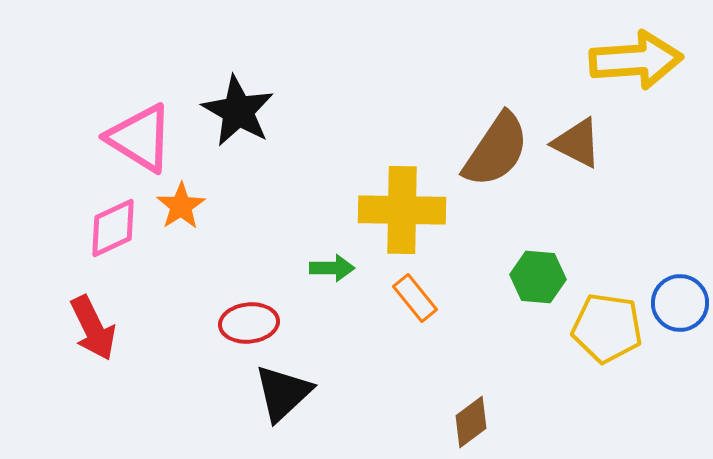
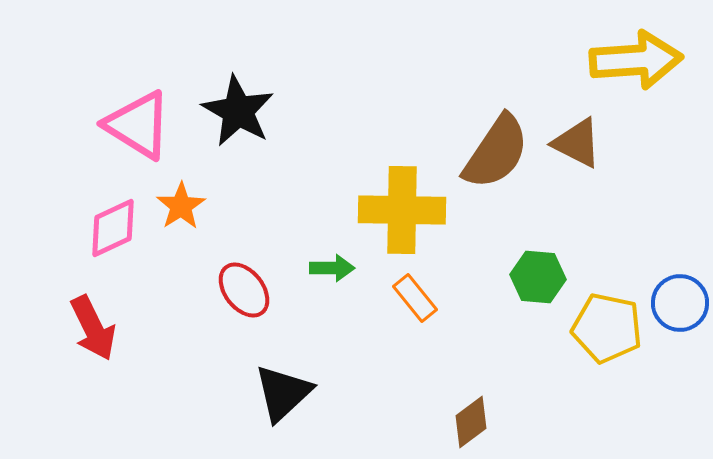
pink triangle: moved 2 px left, 13 px up
brown semicircle: moved 2 px down
red ellipse: moved 5 px left, 33 px up; rotated 58 degrees clockwise
yellow pentagon: rotated 4 degrees clockwise
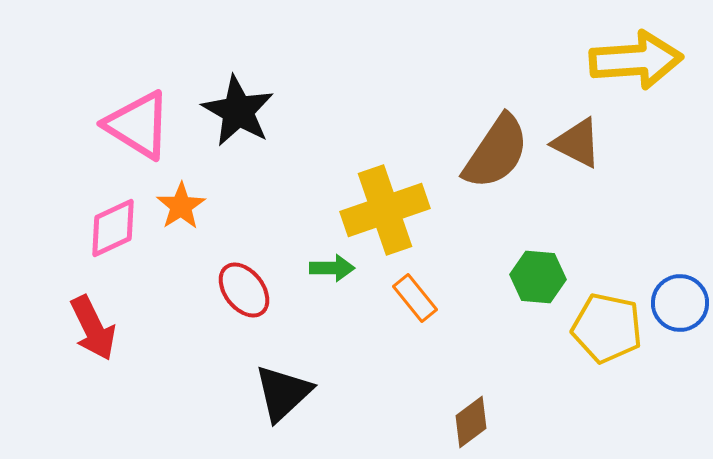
yellow cross: moved 17 px left; rotated 20 degrees counterclockwise
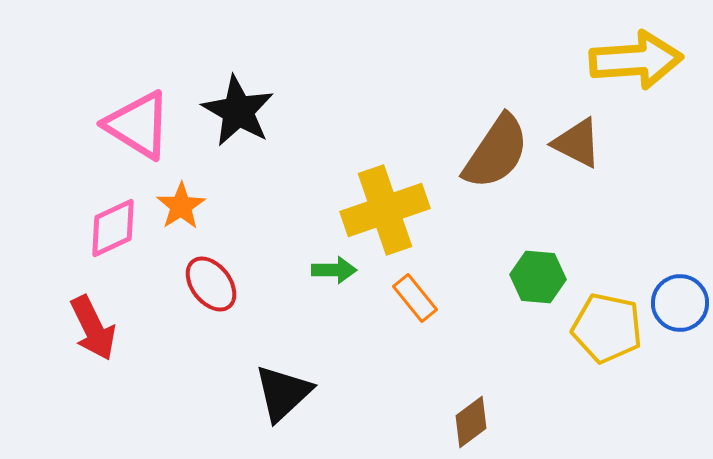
green arrow: moved 2 px right, 2 px down
red ellipse: moved 33 px left, 6 px up
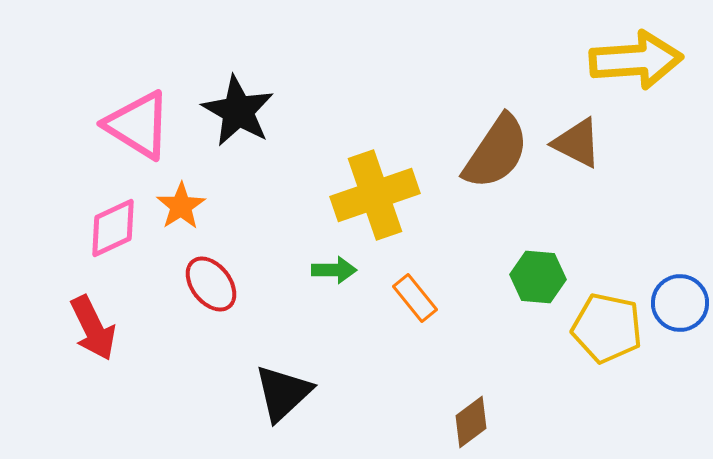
yellow cross: moved 10 px left, 15 px up
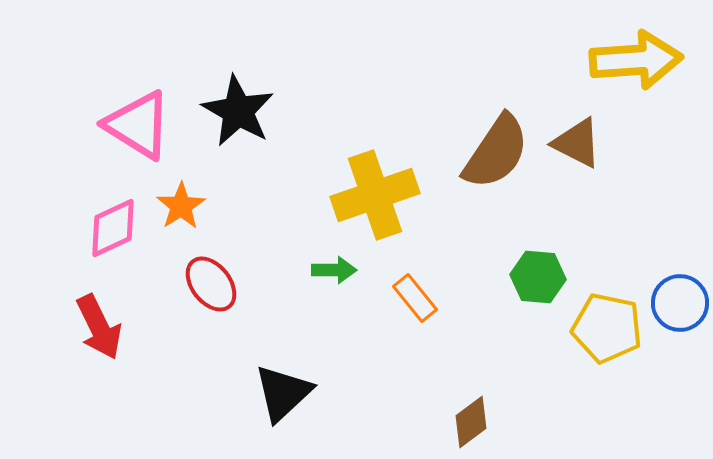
red arrow: moved 6 px right, 1 px up
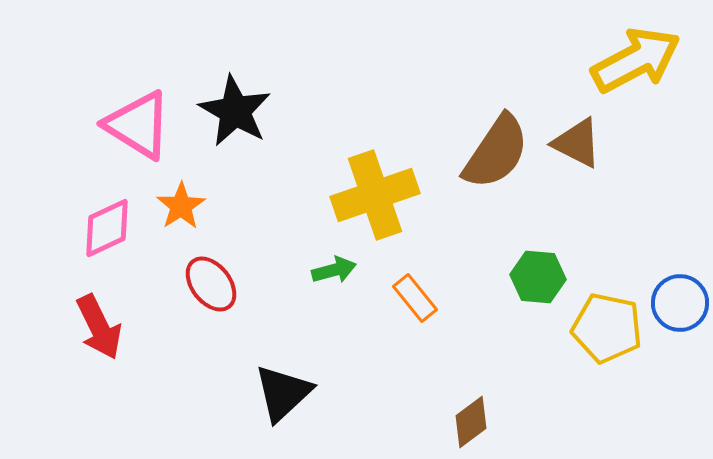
yellow arrow: rotated 24 degrees counterclockwise
black star: moved 3 px left
pink diamond: moved 6 px left
green arrow: rotated 15 degrees counterclockwise
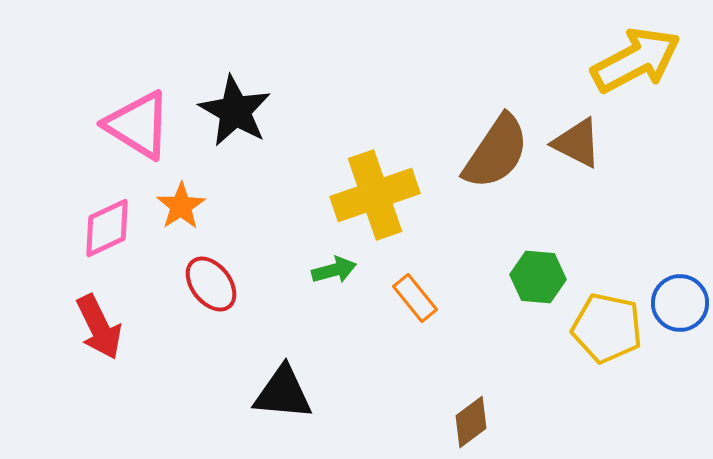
black triangle: rotated 48 degrees clockwise
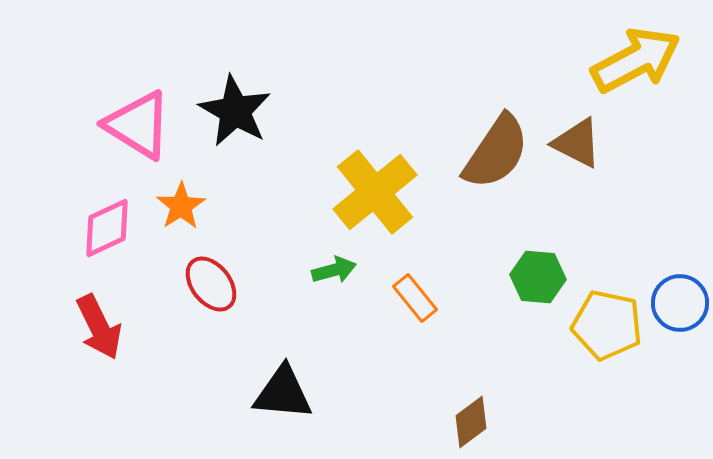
yellow cross: moved 3 px up; rotated 20 degrees counterclockwise
yellow pentagon: moved 3 px up
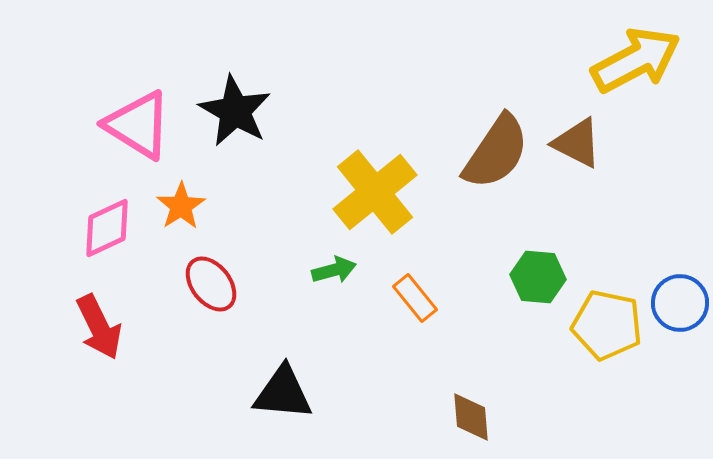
brown diamond: moved 5 px up; rotated 58 degrees counterclockwise
